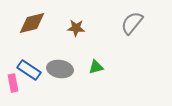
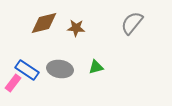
brown diamond: moved 12 px right
blue rectangle: moved 2 px left
pink rectangle: rotated 48 degrees clockwise
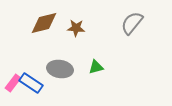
blue rectangle: moved 4 px right, 13 px down
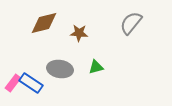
gray semicircle: moved 1 px left
brown star: moved 3 px right, 5 px down
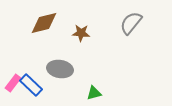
brown star: moved 2 px right
green triangle: moved 2 px left, 26 px down
blue rectangle: moved 2 px down; rotated 10 degrees clockwise
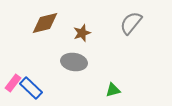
brown diamond: moved 1 px right
brown star: moved 1 px right; rotated 24 degrees counterclockwise
gray ellipse: moved 14 px right, 7 px up
blue rectangle: moved 3 px down
green triangle: moved 19 px right, 3 px up
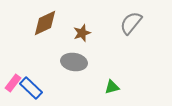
brown diamond: rotated 12 degrees counterclockwise
green triangle: moved 1 px left, 3 px up
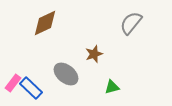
brown star: moved 12 px right, 21 px down
gray ellipse: moved 8 px left, 12 px down; rotated 30 degrees clockwise
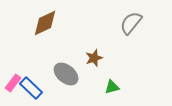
brown star: moved 4 px down
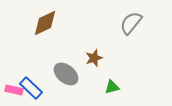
pink rectangle: moved 1 px right, 7 px down; rotated 66 degrees clockwise
